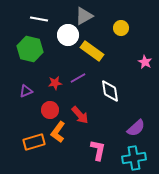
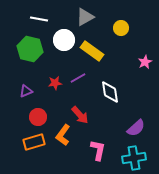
gray triangle: moved 1 px right, 1 px down
white circle: moved 4 px left, 5 px down
pink star: rotated 16 degrees clockwise
white diamond: moved 1 px down
red circle: moved 12 px left, 7 px down
orange L-shape: moved 5 px right, 3 px down
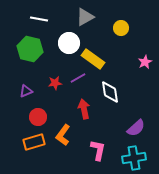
white circle: moved 5 px right, 3 px down
yellow rectangle: moved 1 px right, 8 px down
red arrow: moved 4 px right, 6 px up; rotated 150 degrees counterclockwise
